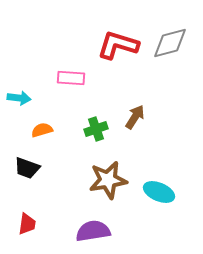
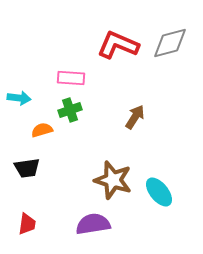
red L-shape: rotated 6 degrees clockwise
green cross: moved 26 px left, 19 px up
black trapezoid: rotated 28 degrees counterclockwise
brown star: moved 5 px right; rotated 27 degrees clockwise
cyan ellipse: rotated 28 degrees clockwise
purple semicircle: moved 7 px up
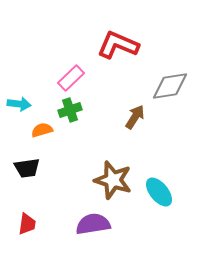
gray diamond: moved 43 px down; rotated 6 degrees clockwise
pink rectangle: rotated 48 degrees counterclockwise
cyan arrow: moved 6 px down
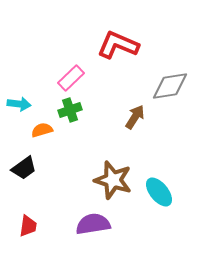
black trapezoid: moved 3 px left; rotated 28 degrees counterclockwise
red trapezoid: moved 1 px right, 2 px down
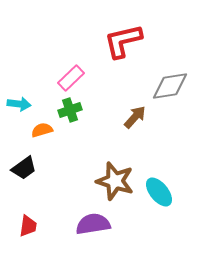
red L-shape: moved 5 px right, 4 px up; rotated 36 degrees counterclockwise
brown arrow: rotated 10 degrees clockwise
brown star: moved 2 px right, 1 px down
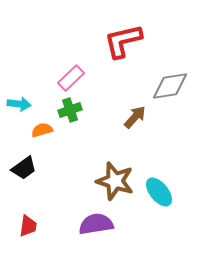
purple semicircle: moved 3 px right
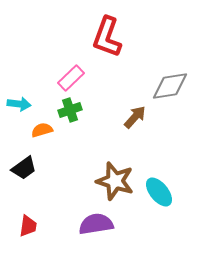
red L-shape: moved 16 px left, 4 px up; rotated 57 degrees counterclockwise
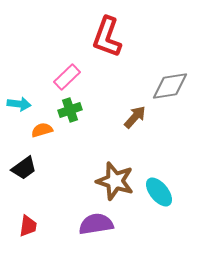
pink rectangle: moved 4 px left, 1 px up
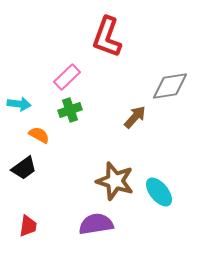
orange semicircle: moved 3 px left, 5 px down; rotated 45 degrees clockwise
